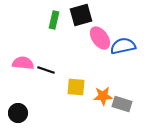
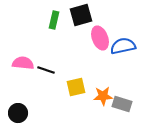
pink ellipse: rotated 15 degrees clockwise
yellow square: rotated 18 degrees counterclockwise
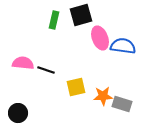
blue semicircle: rotated 20 degrees clockwise
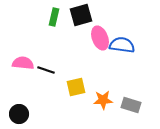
green rectangle: moved 3 px up
blue semicircle: moved 1 px left, 1 px up
orange star: moved 4 px down
gray rectangle: moved 9 px right, 1 px down
black circle: moved 1 px right, 1 px down
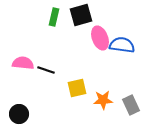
yellow square: moved 1 px right, 1 px down
gray rectangle: rotated 48 degrees clockwise
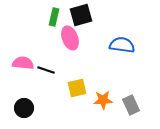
pink ellipse: moved 30 px left
black circle: moved 5 px right, 6 px up
